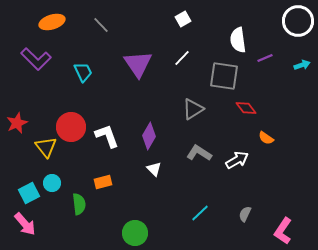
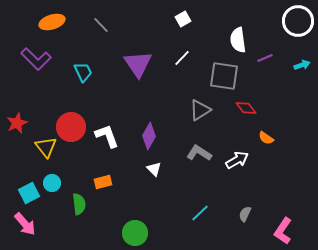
gray triangle: moved 7 px right, 1 px down
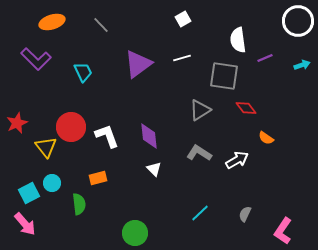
white line: rotated 30 degrees clockwise
purple triangle: rotated 28 degrees clockwise
purple diamond: rotated 36 degrees counterclockwise
orange rectangle: moved 5 px left, 4 px up
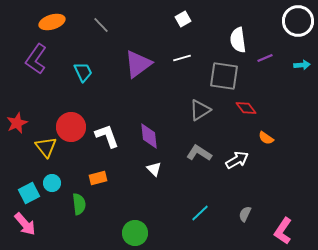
purple L-shape: rotated 80 degrees clockwise
cyan arrow: rotated 14 degrees clockwise
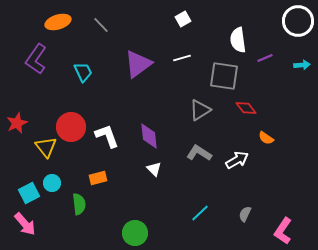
orange ellipse: moved 6 px right
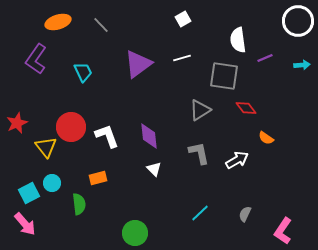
gray L-shape: rotated 45 degrees clockwise
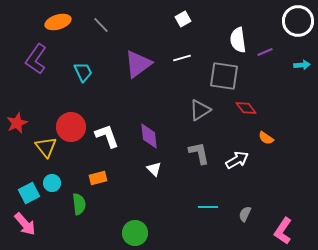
purple line: moved 6 px up
cyan line: moved 8 px right, 6 px up; rotated 42 degrees clockwise
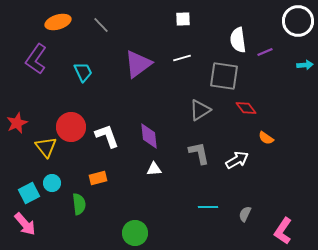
white square: rotated 28 degrees clockwise
cyan arrow: moved 3 px right
white triangle: rotated 49 degrees counterclockwise
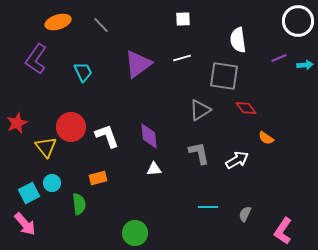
purple line: moved 14 px right, 6 px down
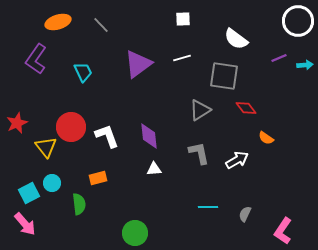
white semicircle: moved 2 px left, 1 px up; rotated 45 degrees counterclockwise
